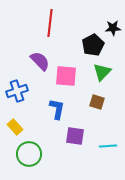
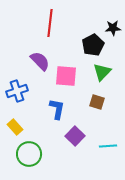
purple square: rotated 36 degrees clockwise
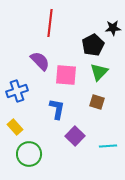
green triangle: moved 3 px left
pink square: moved 1 px up
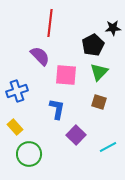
purple semicircle: moved 5 px up
brown square: moved 2 px right
purple square: moved 1 px right, 1 px up
cyan line: moved 1 px down; rotated 24 degrees counterclockwise
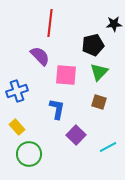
black star: moved 1 px right, 4 px up
black pentagon: rotated 15 degrees clockwise
yellow rectangle: moved 2 px right
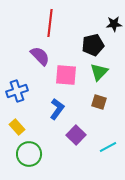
blue L-shape: rotated 25 degrees clockwise
